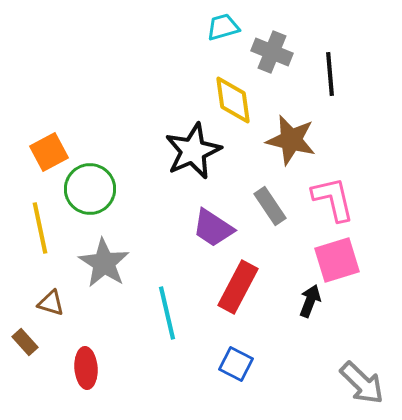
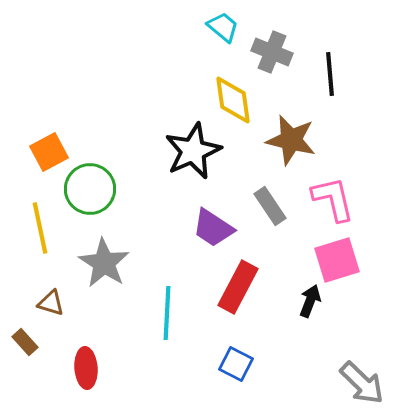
cyan trapezoid: rotated 56 degrees clockwise
cyan line: rotated 16 degrees clockwise
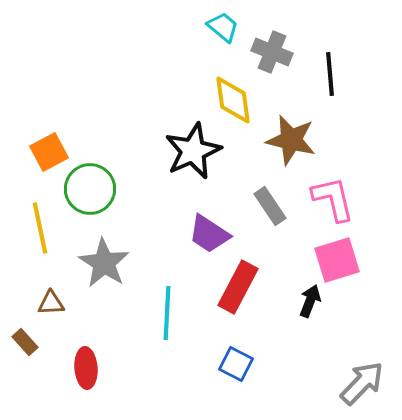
purple trapezoid: moved 4 px left, 6 px down
brown triangle: rotated 20 degrees counterclockwise
gray arrow: rotated 90 degrees counterclockwise
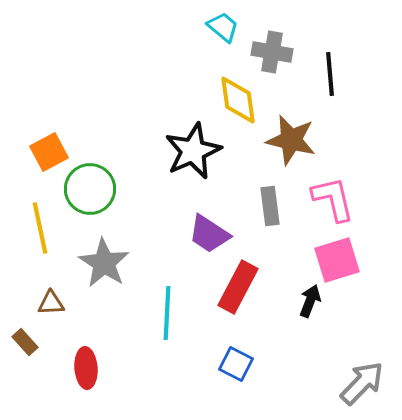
gray cross: rotated 12 degrees counterclockwise
yellow diamond: moved 5 px right
gray rectangle: rotated 27 degrees clockwise
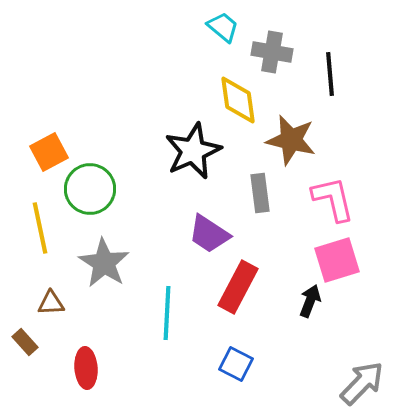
gray rectangle: moved 10 px left, 13 px up
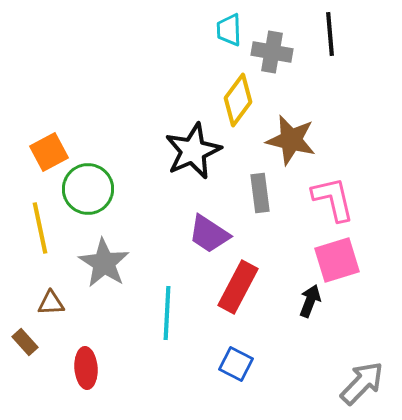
cyan trapezoid: moved 6 px right, 3 px down; rotated 132 degrees counterclockwise
black line: moved 40 px up
yellow diamond: rotated 45 degrees clockwise
green circle: moved 2 px left
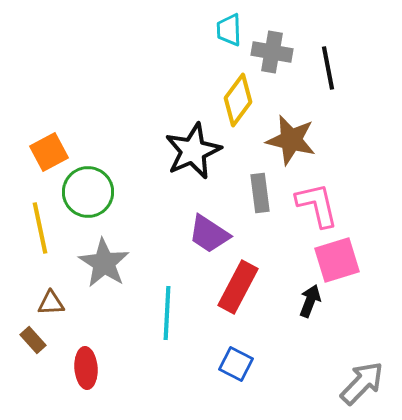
black line: moved 2 px left, 34 px down; rotated 6 degrees counterclockwise
green circle: moved 3 px down
pink L-shape: moved 16 px left, 6 px down
brown rectangle: moved 8 px right, 2 px up
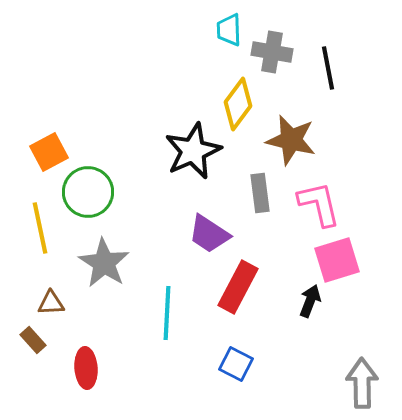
yellow diamond: moved 4 px down
pink L-shape: moved 2 px right, 1 px up
gray arrow: rotated 45 degrees counterclockwise
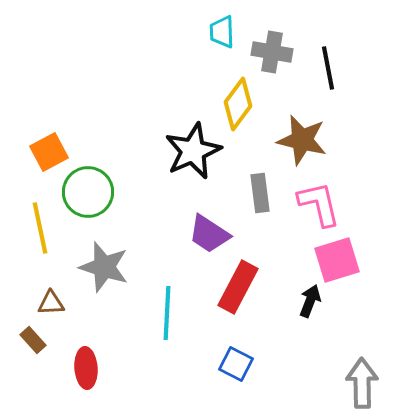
cyan trapezoid: moved 7 px left, 2 px down
brown star: moved 11 px right
gray star: moved 4 px down; rotated 15 degrees counterclockwise
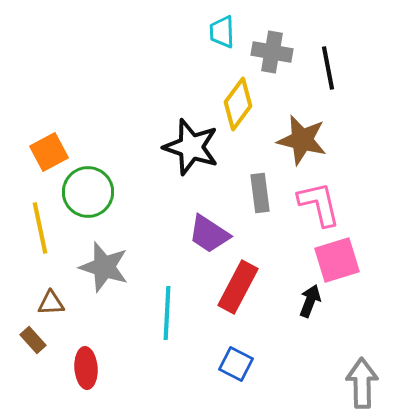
black star: moved 2 px left, 4 px up; rotated 30 degrees counterclockwise
